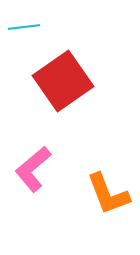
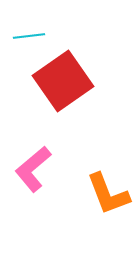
cyan line: moved 5 px right, 9 px down
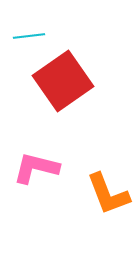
pink L-shape: moved 3 px right, 1 px up; rotated 54 degrees clockwise
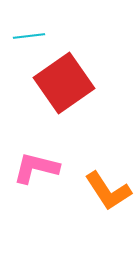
red square: moved 1 px right, 2 px down
orange L-shape: moved 3 px up; rotated 12 degrees counterclockwise
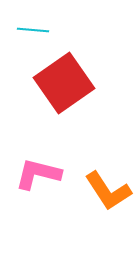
cyan line: moved 4 px right, 6 px up; rotated 12 degrees clockwise
pink L-shape: moved 2 px right, 6 px down
